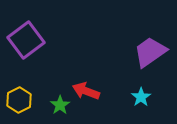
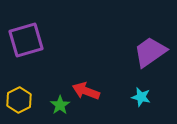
purple square: rotated 21 degrees clockwise
cyan star: rotated 24 degrees counterclockwise
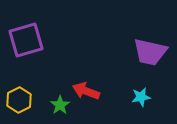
purple trapezoid: rotated 132 degrees counterclockwise
cyan star: rotated 24 degrees counterclockwise
